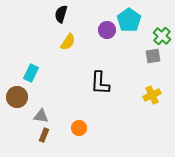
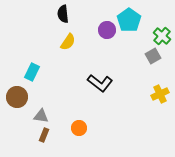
black semicircle: moved 2 px right; rotated 24 degrees counterclockwise
gray square: rotated 21 degrees counterclockwise
cyan rectangle: moved 1 px right, 1 px up
black L-shape: rotated 55 degrees counterclockwise
yellow cross: moved 8 px right, 1 px up
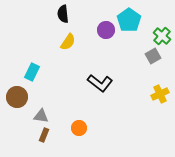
purple circle: moved 1 px left
